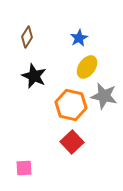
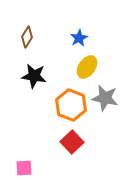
black star: rotated 15 degrees counterclockwise
gray star: moved 1 px right, 2 px down
orange hexagon: rotated 8 degrees clockwise
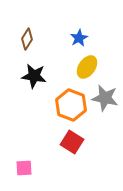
brown diamond: moved 2 px down
red square: rotated 15 degrees counterclockwise
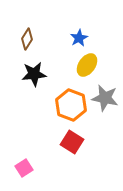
yellow ellipse: moved 2 px up
black star: moved 2 px up; rotated 15 degrees counterclockwise
pink square: rotated 30 degrees counterclockwise
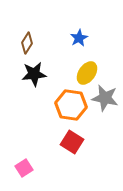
brown diamond: moved 4 px down
yellow ellipse: moved 8 px down
orange hexagon: rotated 12 degrees counterclockwise
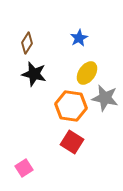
black star: rotated 20 degrees clockwise
orange hexagon: moved 1 px down
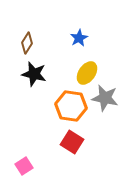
pink square: moved 2 px up
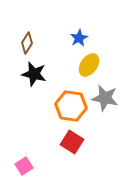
yellow ellipse: moved 2 px right, 8 px up
